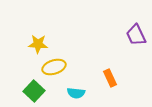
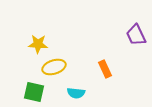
orange rectangle: moved 5 px left, 9 px up
green square: moved 1 px down; rotated 30 degrees counterclockwise
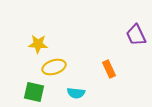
orange rectangle: moved 4 px right
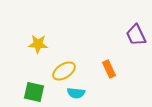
yellow ellipse: moved 10 px right, 4 px down; rotated 15 degrees counterclockwise
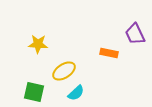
purple trapezoid: moved 1 px left, 1 px up
orange rectangle: moved 16 px up; rotated 54 degrees counterclockwise
cyan semicircle: rotated 48 degrees counterclockwise
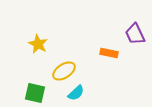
yellow star: rotated 24 degrees clockwise
green square: moved 1 px right, 1 px down
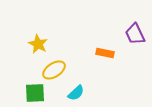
orange rectangle: moved 4 px left
yellow ellipse: moved 10 px left, 1 px up
green square: rotated 15 degrees counterclockwise
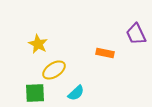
purple trapezoid: moved 1 px right
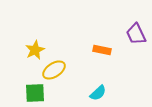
yellow star: moved 3 px left, 6 px down; rotated 18 degrees clockwise
orange rectangle: moved 3 px left, 3 px up
cyan semicircle: moved 22 px right
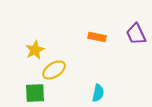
orange rectangle: moved 5 px left, 13 px up
cyan semicircle: rotated 36 degrees counterclockwise
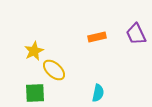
orange rectangle: rotated 24 degrees counterclockwise
yellow star: moved 1 px left, 1 px down
yellow ellipse: rotated 75 degrees clockwise
